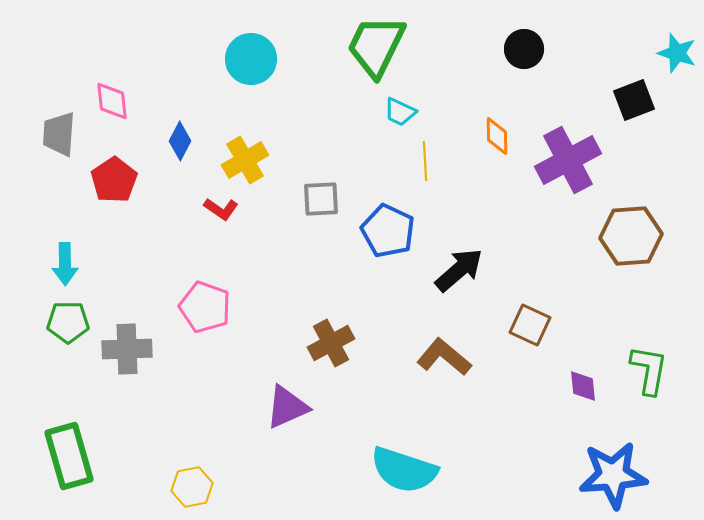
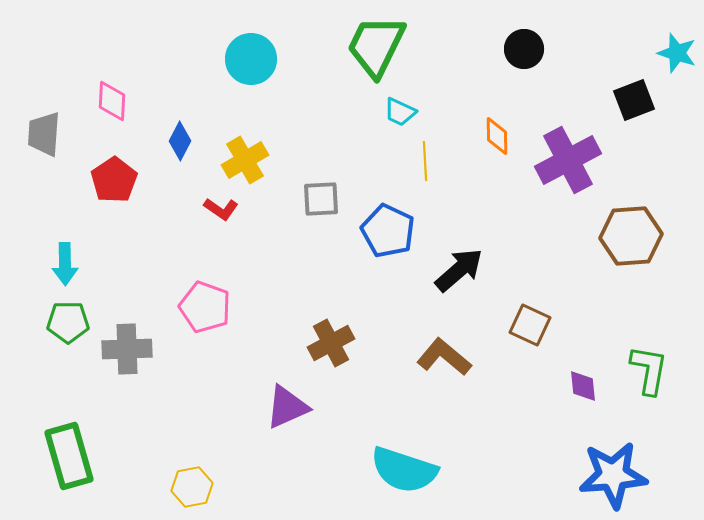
pink diamond: rotated 9 degrees clockwise
gray trapezoid: moved 15 px left
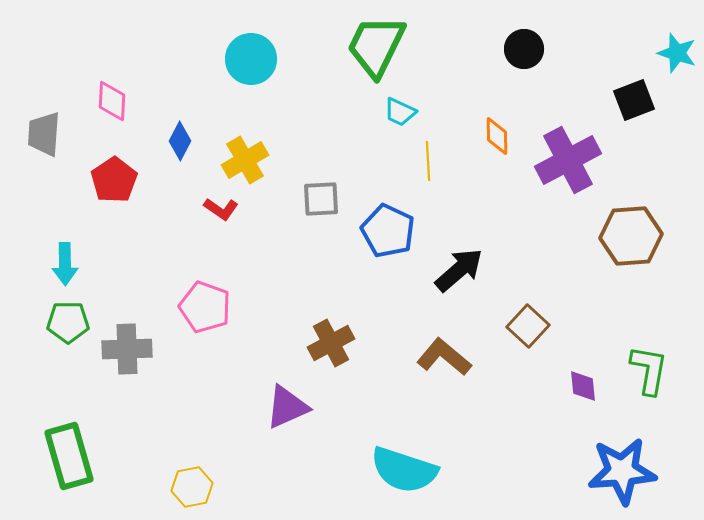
yellow line: moved 3 px right
brown square: moved 2 px left, 1 px down; rotated 18 degrees clockwise
blue star: moved 9 px right, 4 px up
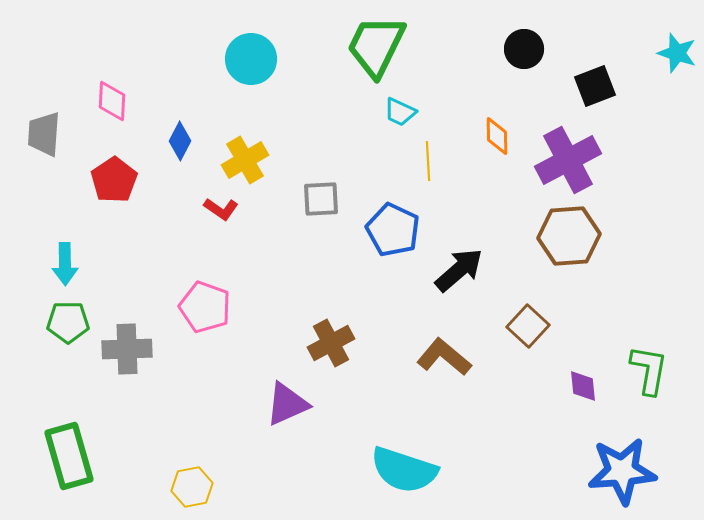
black square: moved 39 px left, 14 px up
blue pentagon: moved 5 px right, 1 px up
brown hexagon: moved 62 px left
purple triangle: moved 3 px up
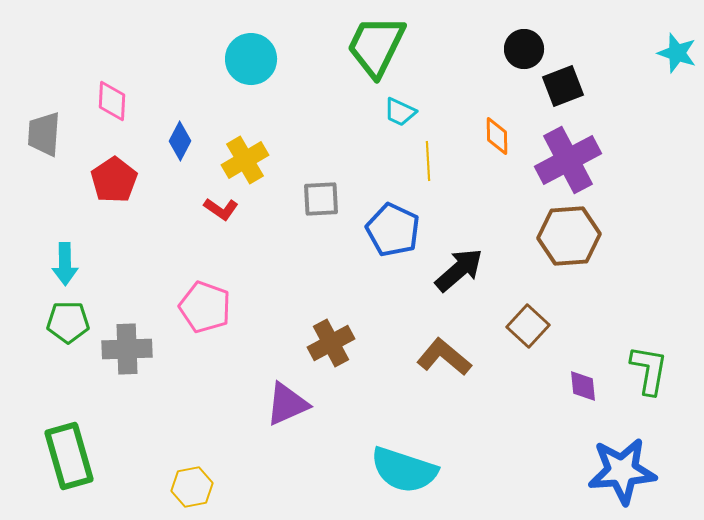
black square: moved 32 px left
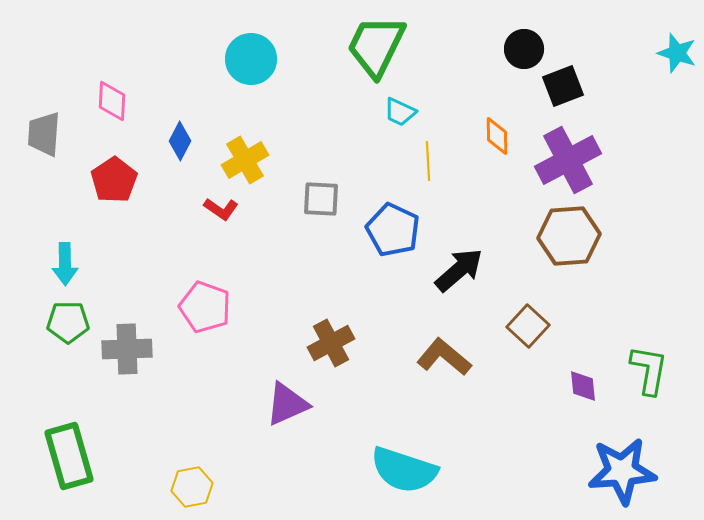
gray square: rotated 6 degrees clockwise
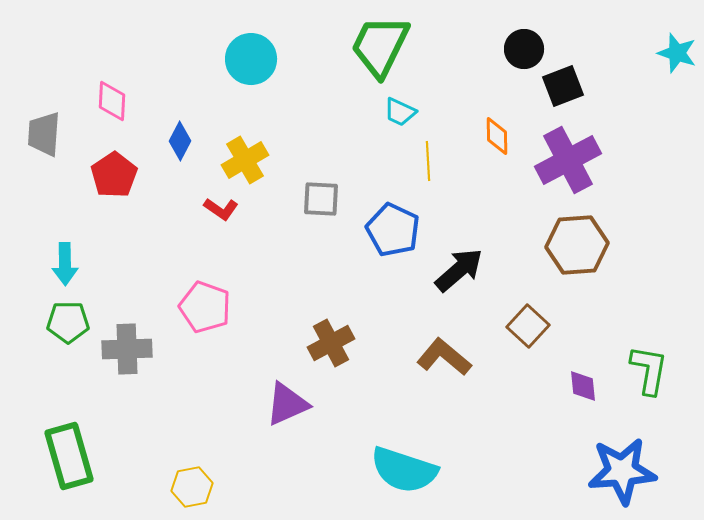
green trapezoid: moved 4 px right
red pentagon: moved 5 px up
brown hexagon: moved 8 px right, 9 px down
